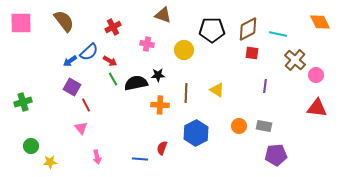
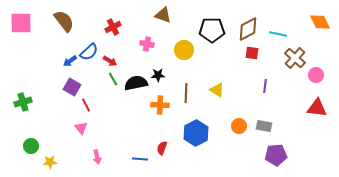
brown cross: moved 2 px up
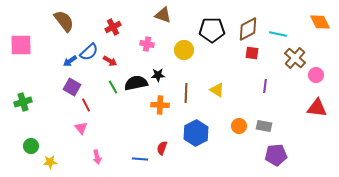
pink square: moved 22 px down
green line: moved 8 px down
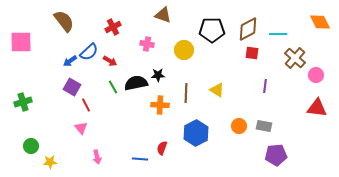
cyan line: rotated 12 degrees counterclockwise
pink square: moved 3 px up
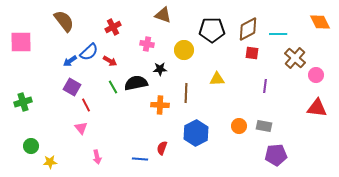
black star: moved 2 px right, 6 px up
yellow triangle: moved 11 px up; rotated 35 degrees counterclockwise
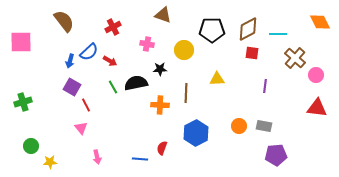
blue arrow: rotated 40 degrees counterclockwise
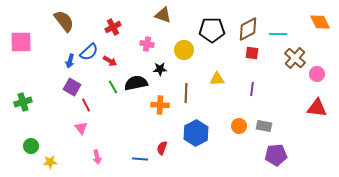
pink circle: moved 1 px right, 1 px up
purple line: moved 13 px left, 3 px down
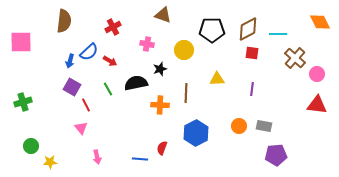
brown semicircle: rotated 45 degrees clockwise
black star: rotated 16 degrees counterclockwise
green line: moved 5 px left, 2 px down
red triangle: moved 3 px up
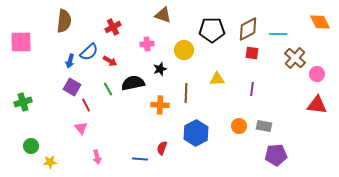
pink cross: rotated 16 degrees counterclockwise
black semicircle: moved 3 px left
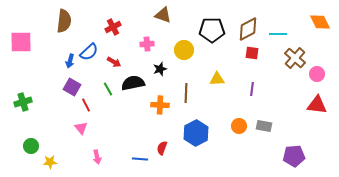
red arrow: moved 4 px right, 1 px down
purple pentagon: moved 18 px right, 1 px down
